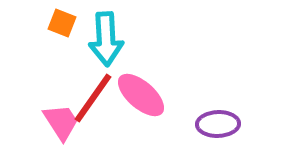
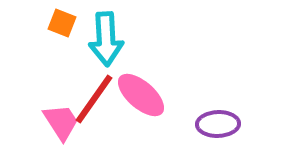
red line: moved 1 px right, 1 px down
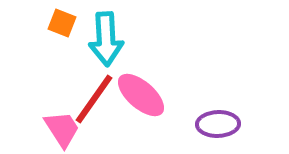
pink trapezoid: moved 1 px right, 7 px down
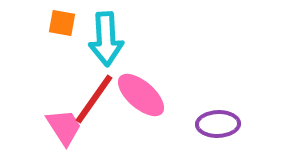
orange square: rotated 12 degrees counterclockwise
pink trapezoid: moved 2 px right, 2 px up
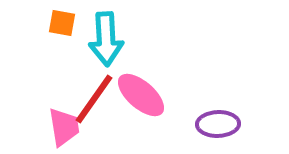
pink trapezoid: rotated 24 degrees clockwise
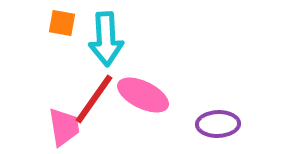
pink ellipse: moved 2 px right; rotated 15 degrees counterclockwise
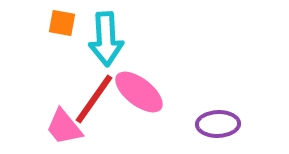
pink ellipse: moved 4 px left, 3 px up; rotated 12 degrees clockwise
pink trapezoid: rotated 150 degrees clockwise
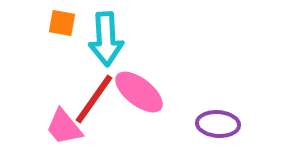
purple ellipse: rotated 6 degrees clockwise
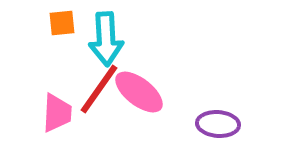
orange square: rotated 16 degrees counterclockwise
red line: moved 5 px right, 10 px up
pink trapezoid: moved 7 px left, 14 px up; rotated 138 degrees counterclockwise
